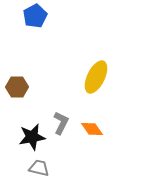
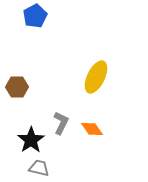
black star: moved 1 px left, 3 px down; rotated 24 degrees counterclockwise
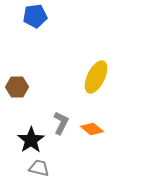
blue pentagon: rotated 20 degrees clockwise
orange diamond: rotated 15 degrees counterclockwise
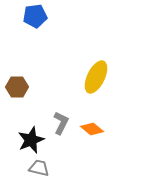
black star: rotated 12 degrees clockwise
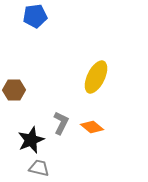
brown hexagon: moved 3 px left, 3 px down
orange diamond: moved 2 px up
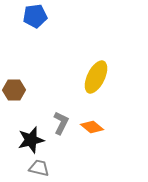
black star: rotated 8 degrees clockwise
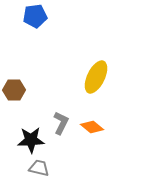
black star: rotated 12 degrees clockwise
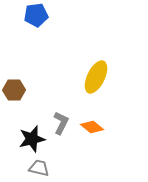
blue pentagon: moved 1 px right, 1 px up
black star: moved 1 px right, 1 px up; rotated 12 degrees counterclockwise
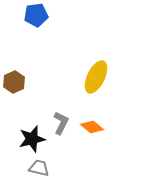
brown hexagon: moved 8 px up; rotated 25 degrees counterclockwise
